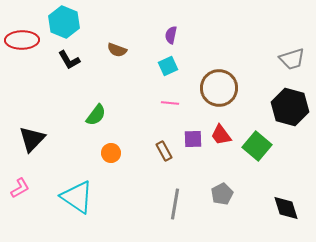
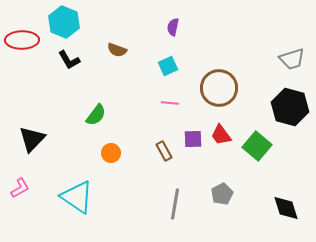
purple semicircle: moved 2 px right, 8 px up
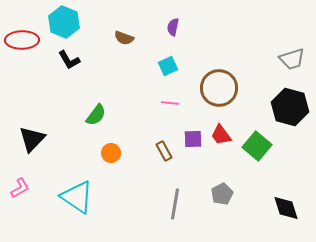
brown semicircle: moved 7 px right, 12 px up
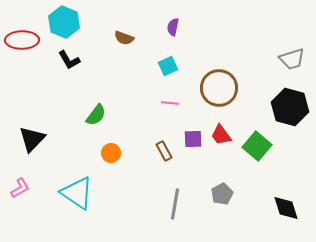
cyan triangle: moved 4 px up
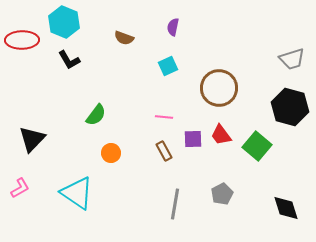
pink line: moved 6 px left, 14 px down
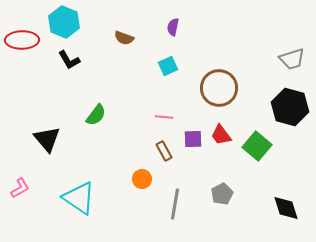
black triangle: moved 15 px right; rotated 24 degrees counterclockwise
orange circle: moved 31 px right, 26 px down
cyan triangle: moved 2 px right, 5 px down
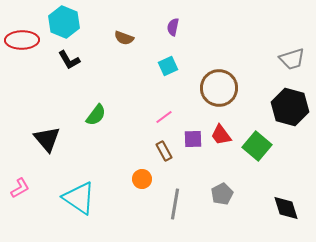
pink line: rotated 42 degrees counterclockwise
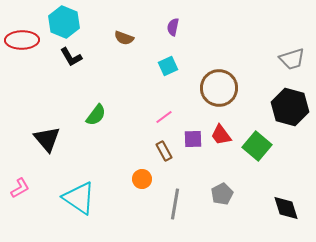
black L-shape: moved 2 px right, 3 px up
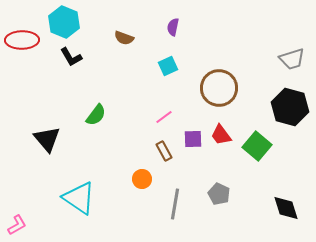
pink L-shape: moved 3 px left, 37 px down
gray pentagon: moved 3 px left; rotated 20 degrees counterclockwise
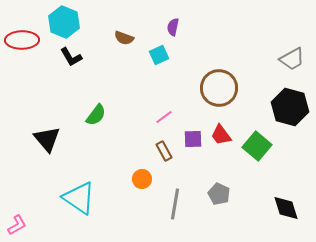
gray trapezoid: rotated 12 degrees counterclockwise
cyan square: moved 9 px left, 11 px up
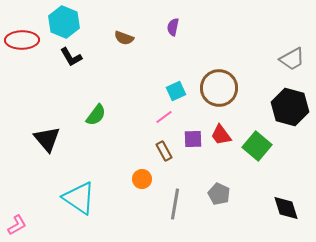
cyan square: moved 17 px right, 36 px down
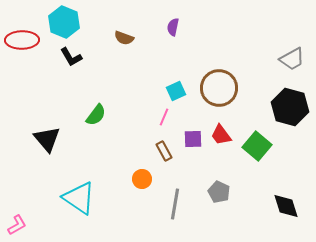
pink line: rotated 30 degrees counterclockwise
gray pentagon: moved 2 px up
black diamond: moved 2 px up
